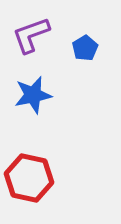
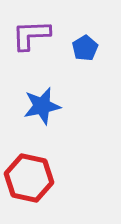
purple L-shape: rotated 18 degrees clockwise
blue star: moved 9 px right, 11 px down
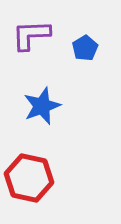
blue star: rotated 9 degrees counterclockwise
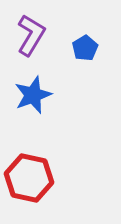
purple L-shape: rotated 123 degrees clockwise
blue star: moved 9 px left, 11 px up
